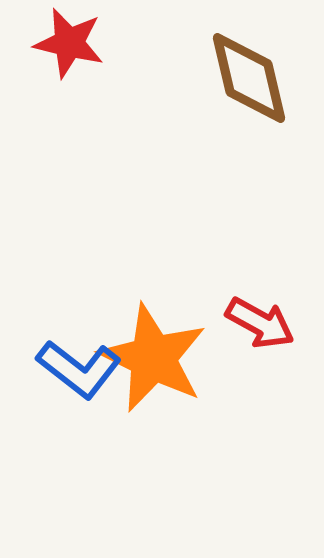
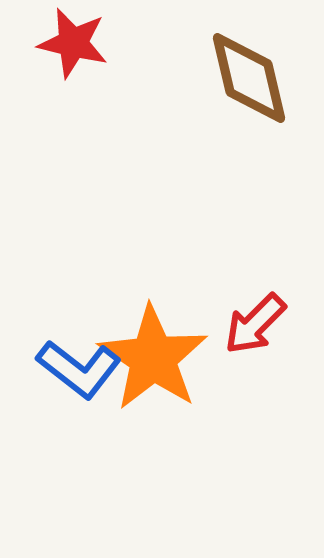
red star: moved 4 px right
red arrow: moved 5 px left, 1 px down; rotated 106 degrees clockwise
orange star: rotated 8 degrees clockwise
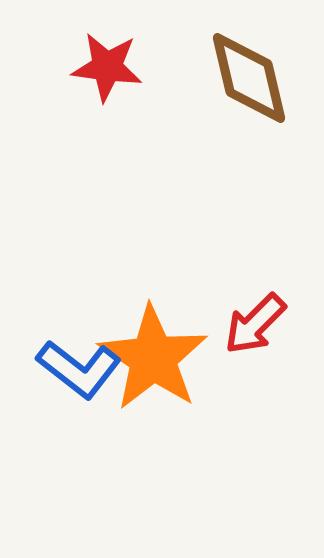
red star: moved 34 px right, 24 px down; rotated 6 degrees counterclockwise
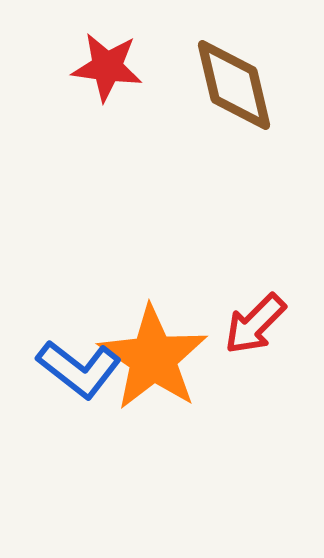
brown diamond: moved 15 px left, 7 px down
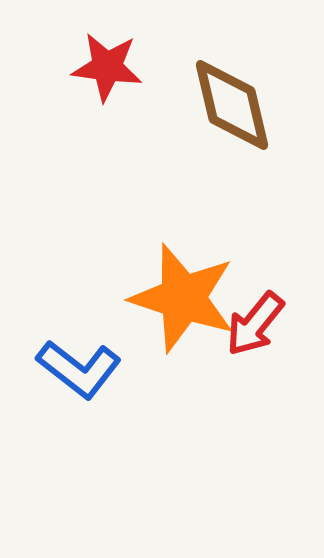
brown diamond: moved 2 px left, 20 px down
red arrow: rotated 6 degrees counterclockwise
orange star: moved 30 px right, 60 px up; rotated 16 degrees counterclockwise
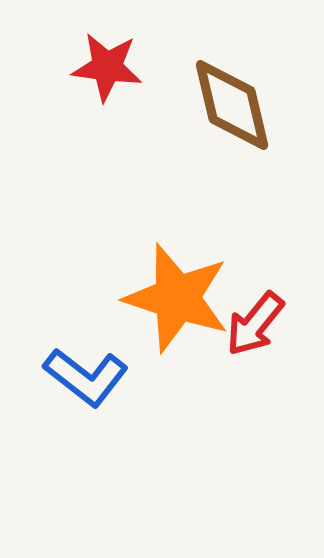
orange star: moved 6 px left
blue L-shape: moved 7 px right, 8 px down
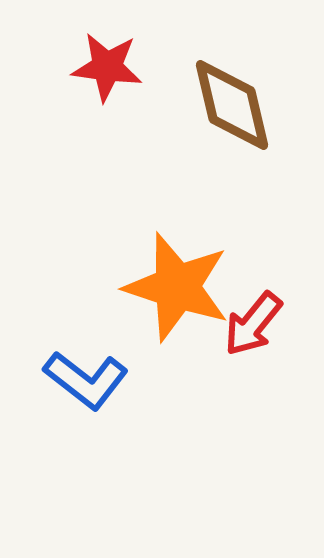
orange star: moved 11 px up
red arrow: moved 2 px left
blue L-shape: moved 3 px down
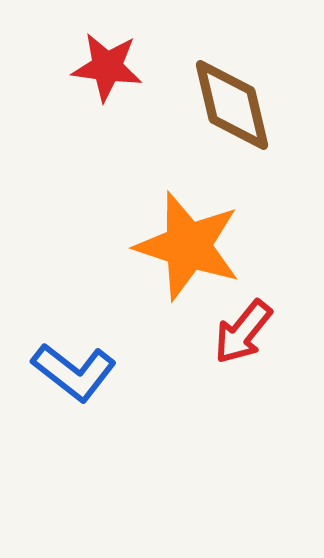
orange star: moved 11 px right, 41 px up
red arrow: moved 10 px left, 8 px down
blue L-shape: moved 12 px left, 8 px up
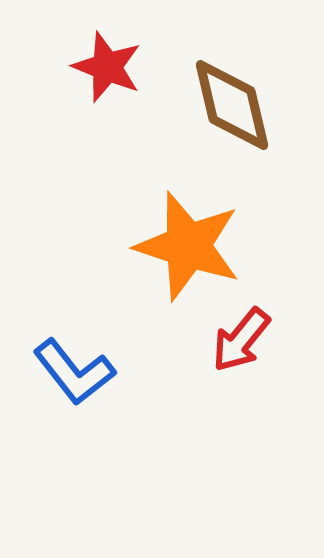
red star: rotated 14 degrees clockwise
red arrow: moved 2 px left, 8 px down
blue L-shape: rotated 14 degrees clockwise
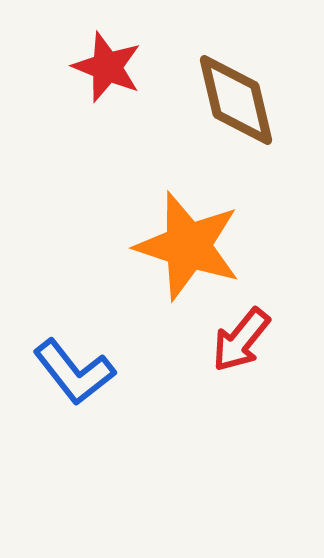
brown diamond: moved 4 px right, 5 px up
